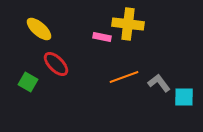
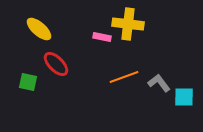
green square: rotated 18 degrees counterclockwise
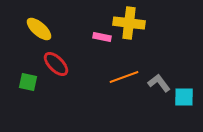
yellow cross: moved 1 px right, 1 px up
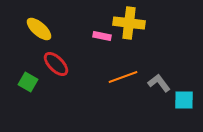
pink rectangle: moved 1 px up
orange line: moved 1 px left
green square: rotated 18 degrees clockwise
cyan square: moved 3 px down
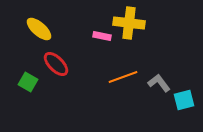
cyan square: rotated 15 degrees counterclockwise
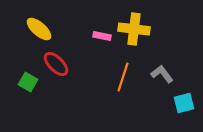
yellow cross: moved 5 px right, 6 px down
orange line: rotated 52 degrees counterclockwise
gray L-shape: moved 3 px right, 9 px up
cyan square: moved 3 px down
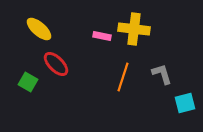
gray L-shape: rotated 20 degrees clockwise
cyan square: moved 1 px right
